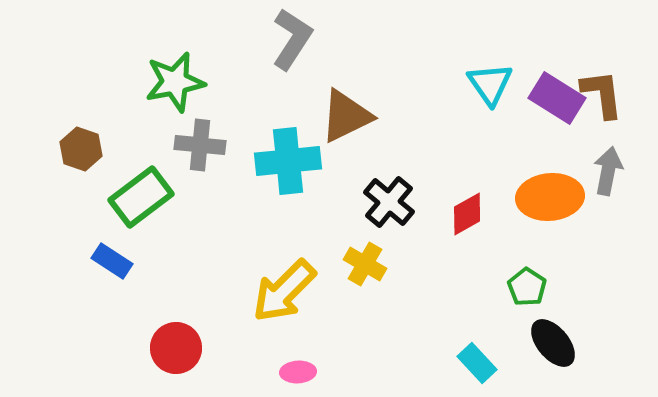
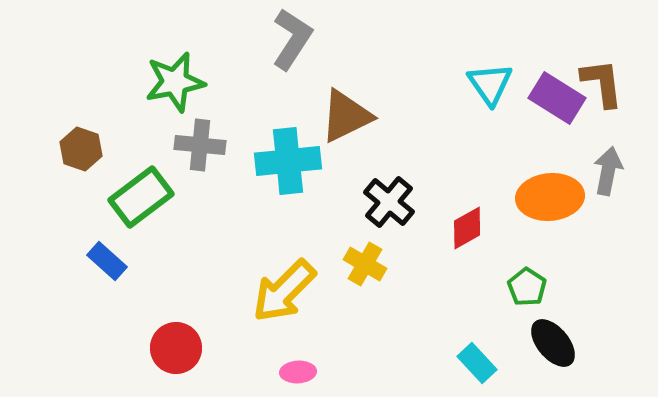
brown L-shape: moved 11 px up
red diamond: moved 14 px down
blue rectangle: moved 5 px left; rotated 9 degrees clockwise
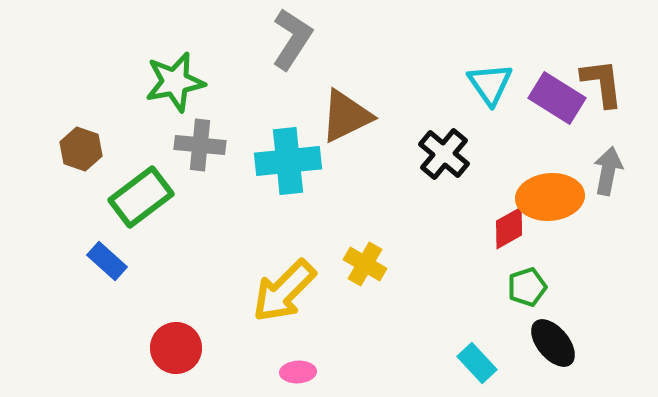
black cross: moved 55 px right, 48 px up
red diamond: moved 42 px right
green pentagon: rotated 21 degrees clockwise
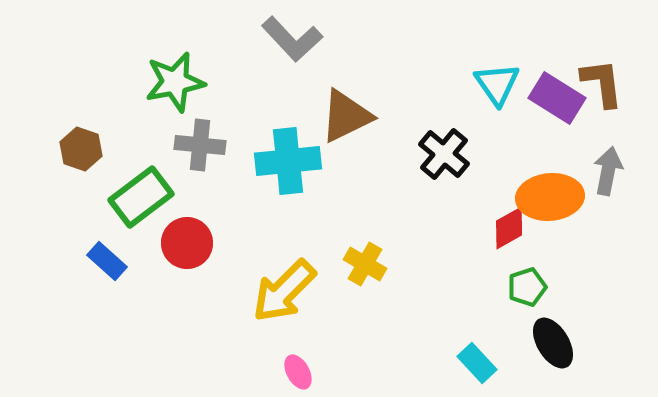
gray L-shape: rotated 104 degrees clockwise
cyan triangle: moved 7 px right
black ellipse: rotated 9 degrees clockwise
red circle: moved 11 px right, 105 px up
pink ellipse: rotated 64 degrees clockwise
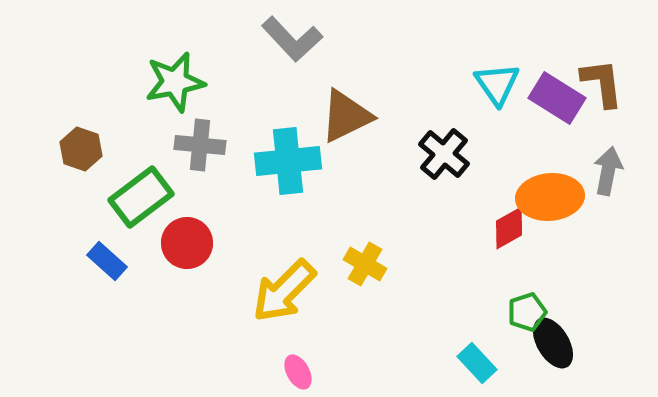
green pentagon: moved 25 px down
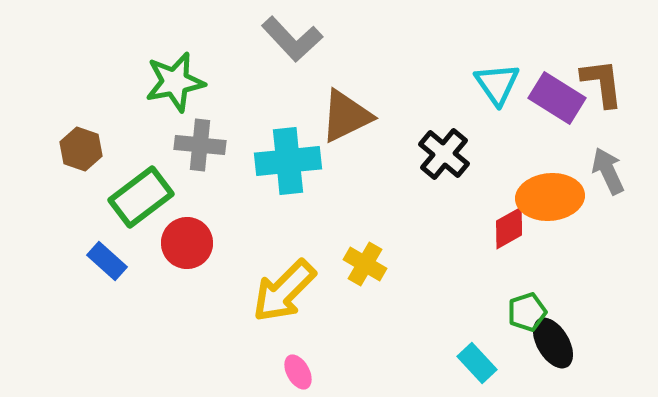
gray arrow: rotated 36 degrees counterclockwise
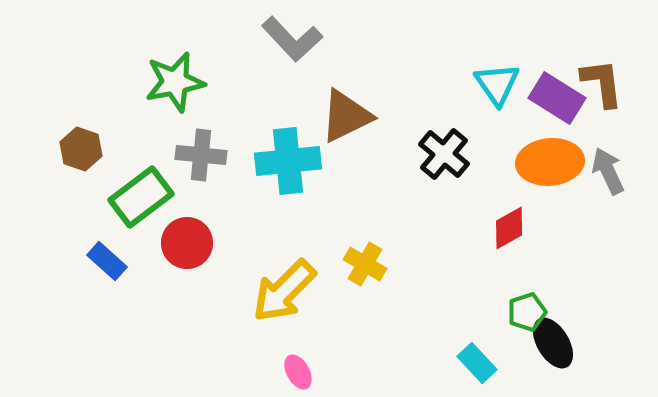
gray cross: moved 1 px right, 10 px down
orange ellipse: moved 35 px up
